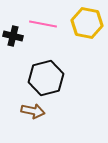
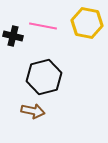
pink line: moved 2 px down
black hexagon: moved 2 px left, 1 px up
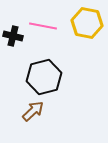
brown arrow: rotated 55 degrees counterclockwise
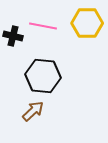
yellow hexagon: rotated 12 degrees counterclockwise
black hexagon: moved 1 px left, 1 px up; rotated 20 degrees clockwise
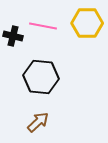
black hexagon: moved 2 px left, 1 px down
brown arrow: moved 5 px right, 11 px down
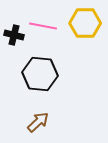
yellow hexagon: moved 2 px left
black cross: moved 1 px right, 1 px up
black hexagon: moved 1 px left, 3 px up
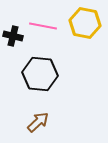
yellow hexagon: rotated 12 degrees clockwise
black cross: moved 1 px left, 1 px down
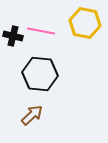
pink line: moved 2 px left, 5 px down
brown arrow: moved 6 px left, 7 px up
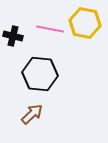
pink line: moved 9 px right, 2 px up
brown arrow: moved 1 px up
